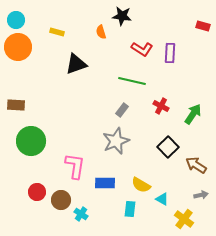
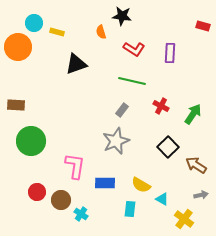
cyan circle: moved 18 px right, 3 px down
red L-shape: moved 8 px left
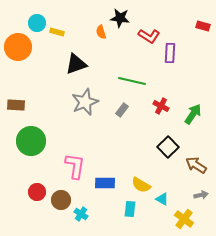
black star: moved 2 px left, 2 px down
cyan circle: moved 3 px right
red L-shape: moved 15 px right, 13 px up
gray star: moved 31 px left, 39 px up
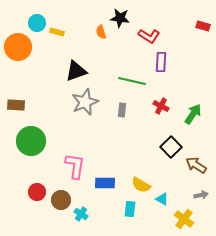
purple rectangle: moved 9 px left, 9 px down
black triangle: moved 7 px down
gray rectangle: rotated 32 degrees counterclockwise
black square: moved 3 px right
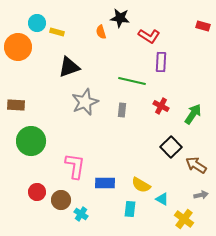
black triangle: moved 7 px left, 4 px up
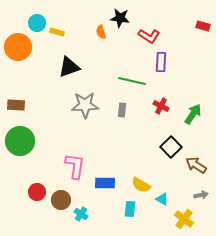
gray star: moved 3 px down; rotated 20 degrees clockwise
green circle: moved 11 px left
